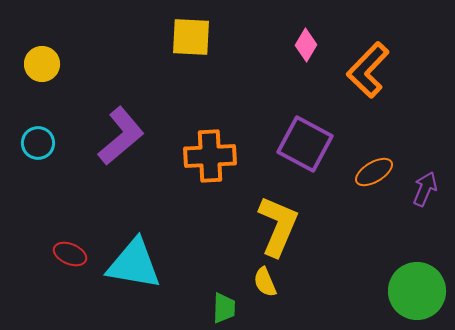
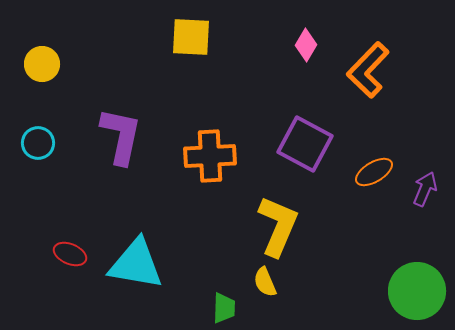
purple L-shape: rotated 38 degrees counterclockwise
cyan triangle: moved 2 px right
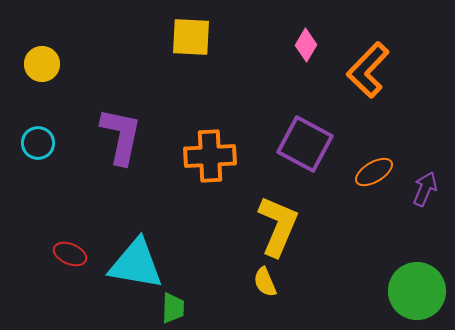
green trapezoid: moved 51 px left
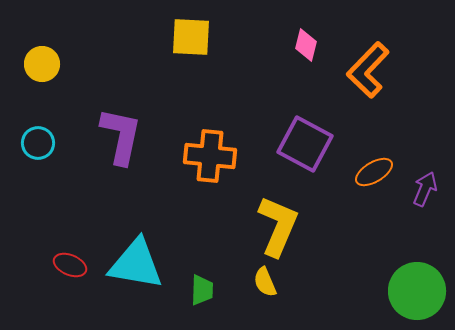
pink diamond: rotated 16 degrees counterclockwise
orange cross: rotated 9 degrees clockwise
red ellipse: moved 11 px down
green trapezoid: moved 29 px right, 18 px up
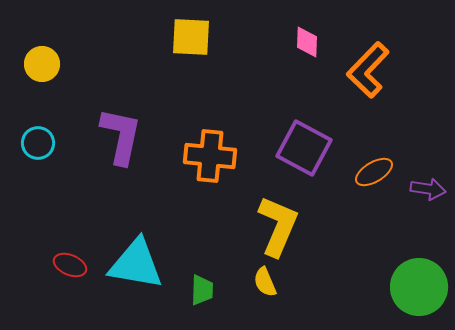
pink diamond: moved 1 px right, 3 px up; rotated 12 degrees counterclockwise
purple square: moved 1 px left, 4 px down
purple arrow: moved 3 px right; rotated 76 degrees clockwise
green circle: moved 2 px right, 4 px up
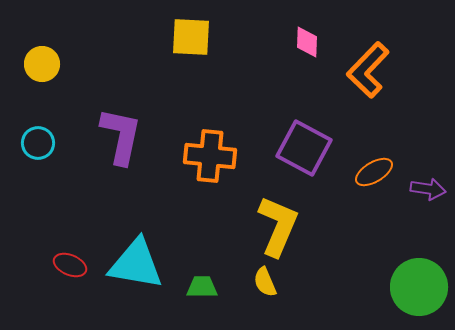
green trapezoid: moved 3 px up; rotated 92 degrees counterclockwise
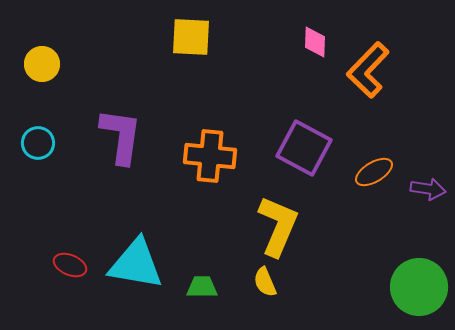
pink diamond: moved 8 px right
purple L-shape: rotated 4 degrees counterclockwise
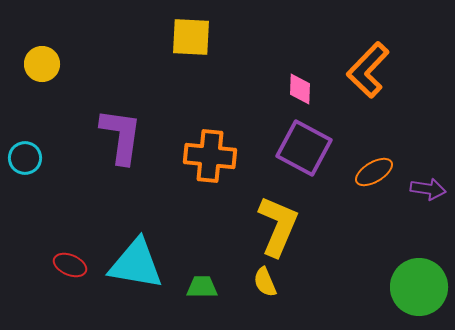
pink diamond: moved 15 px left, 47 px down
cyan circle: moved 13 px left, 15 px down
